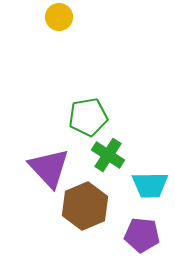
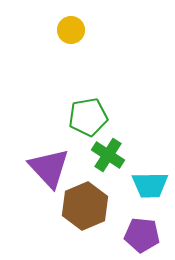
yellow circle: moved 12 px right, 13 px down
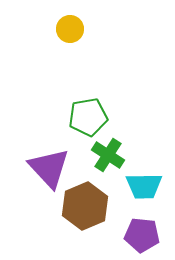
yellow circle: moved 1 px left, 1 px up
cyan trapezoid: moved 6 px left, 1 px down
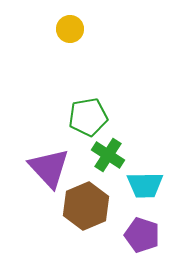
cyan trapezoid: moved 1 px right, 1 px up
brown hexagon: moved 1 px right
purple pentagon: rotated 12 degrees clockwise
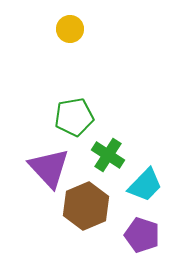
green pentagon: moved 14 px left
cyan trapezoid: rotated 45 degrees counterclockwise
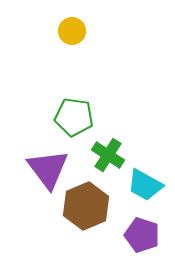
yellow circle: moved 2 px right, 2 px down
green pentagon: rotated 18 degrees clockwise
purple triangle: moved 1 px left, 1 px down; rotated 6 degrees clockwise
cyan trapezoid: rotated 75 degrees clockwise
